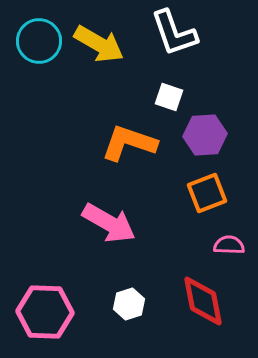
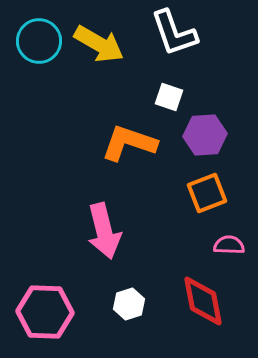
pink arrow: moved 5 px left, 8 px down; rotated 46 degrees clockwise
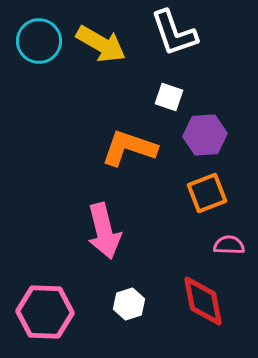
yellow arrow: moved 2 px right
orange L-shape: moved 5 px down
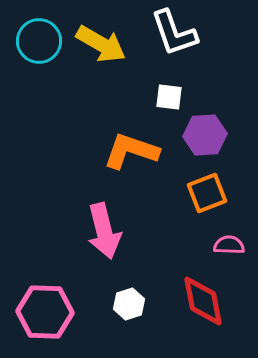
white square: rotated 12 degrees counterclockwise
orange L-shape: moved 2 px right, 3 px down
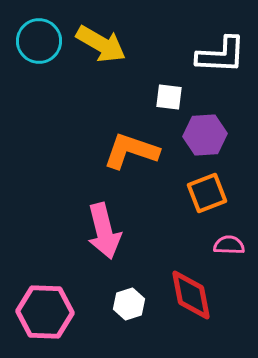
white L-shape: moved 47 px right, 22 px down; rotated 68 degrees counterclockwise
red diamond: moved 12 px left, 6 px up
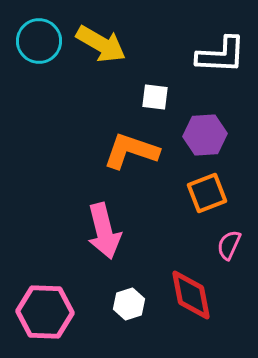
white square: moved 14 px left
pink semicircle: rotated 68 degrees counterclockwise
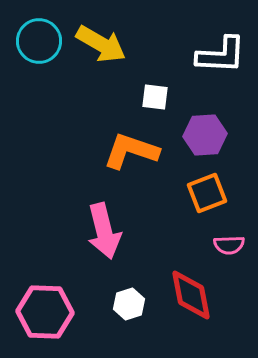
pink semicircle: rotated 116 degrees counterclockwise
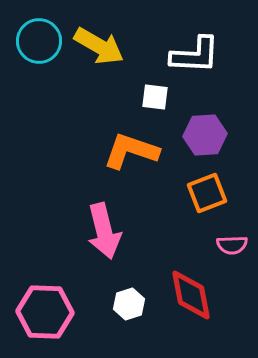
yellow arrow: moved 2 px left, 2 px down
white L-shape: moved 26 px left
pink semicircle: moved 3 px right
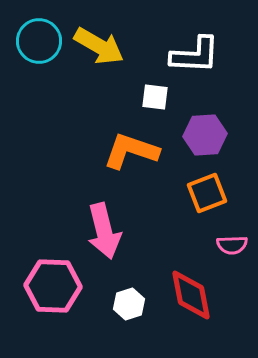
pink hexagon: moved 8 px right, 26 px up
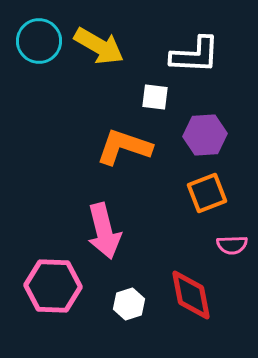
orange L-shape: moved 7 px left, 4 px up
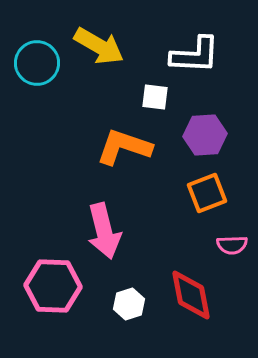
cyan circle: moved 2 px left, 22 px down
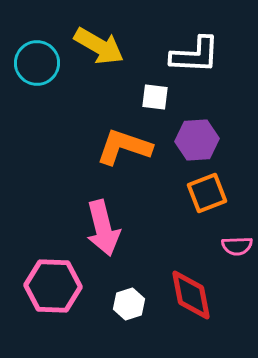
purple hexagon: moved 8 px left, 5 px down
pink arrow: moved 1 px left, 3 px up
pink semicircle: moved 5 px right, 1 px down
